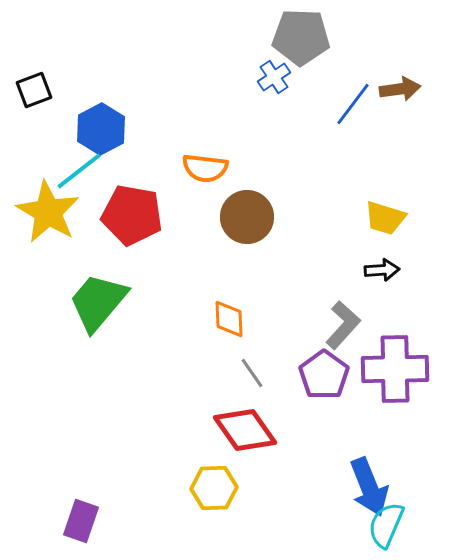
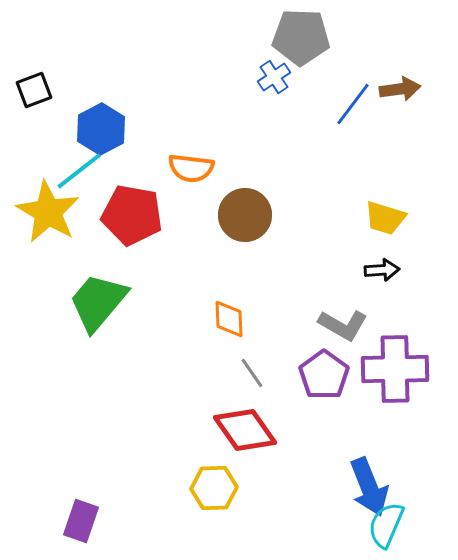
orange semicircle: moved 14 px left
brown circle: moved 2 px left, 2 px up
gray L-shape: rotated 78 degrees clockwise
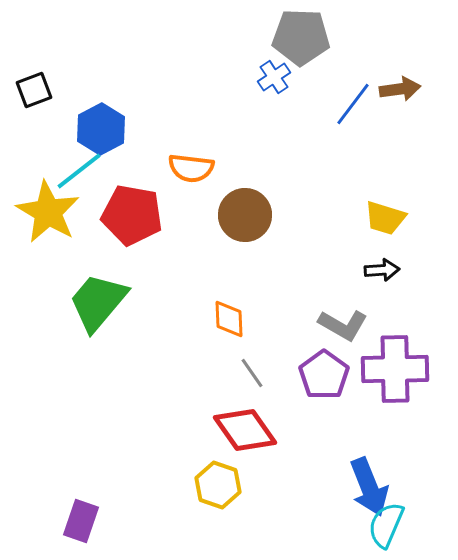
yellow hexagon: moved 4 px right, 3 px up; rotated 21 degrees clockwise
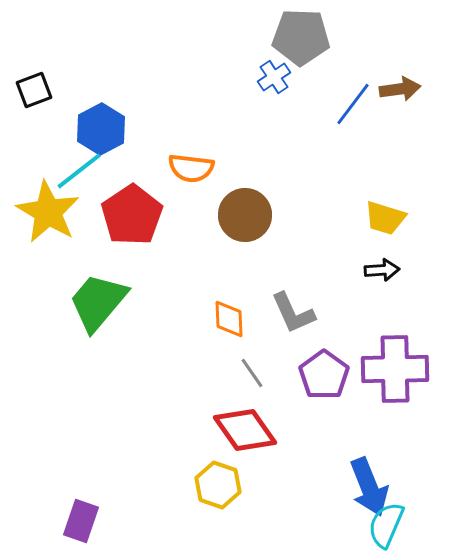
red pentagon: rotated 28 degrees clockwise
gray L-shape: moved 50 px left, 12 px up; rotated 36 degrees clockwise
